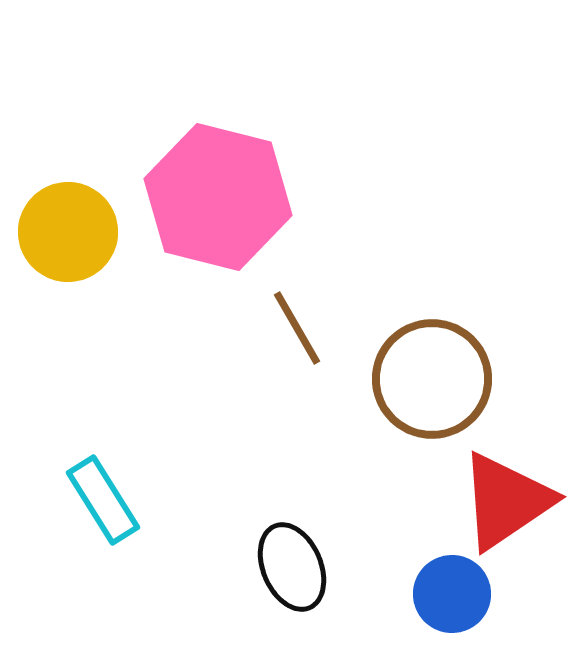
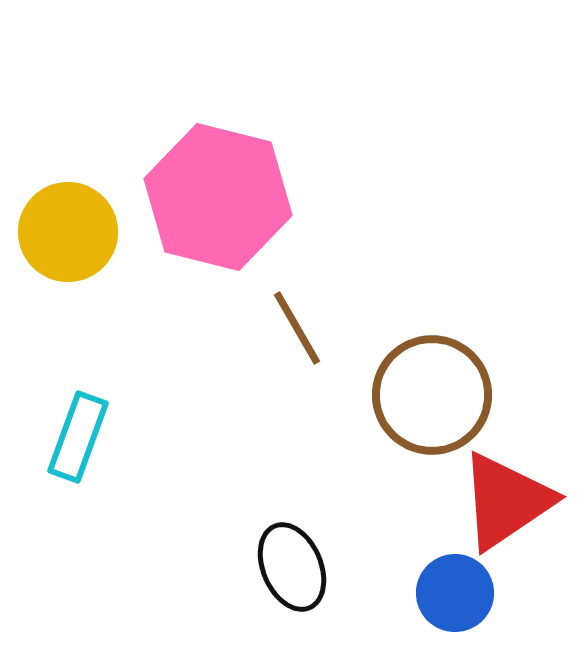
brown circle: moved 16 px down
cyan rectangle: moved 25 px left, 63 px up; rotated 52 degrees clockwise
blue circle: moved 3 px right, 1 px up
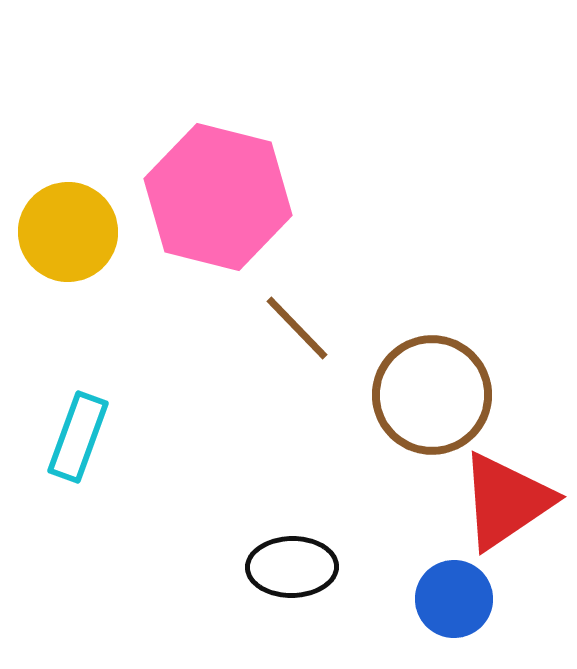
brown line: rotated 14 degrees counterclockwise
black ellipse: rotated 68 degrees counterclockwise
blue circle: moved 1 px left, 6 px down
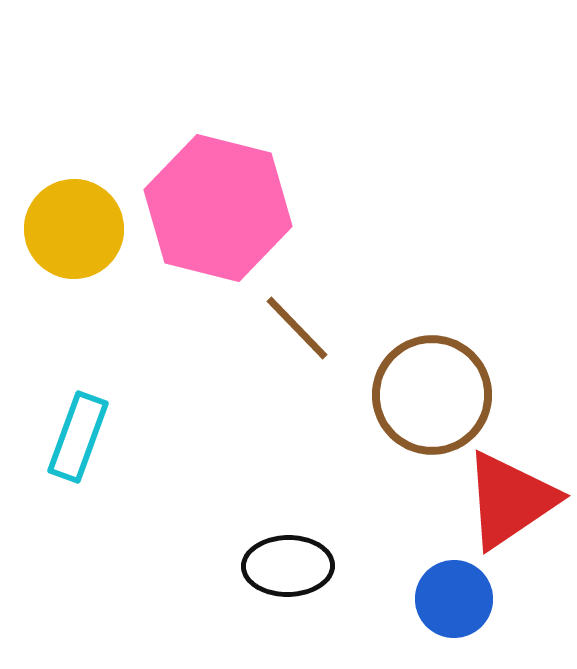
pink hexagon: moved 11 px down
yellow circle: moved 6 px right, 3 px up
red triangle: moved 4 px right, 1 px up
black ellipse: moved 4 px left, 1 px up
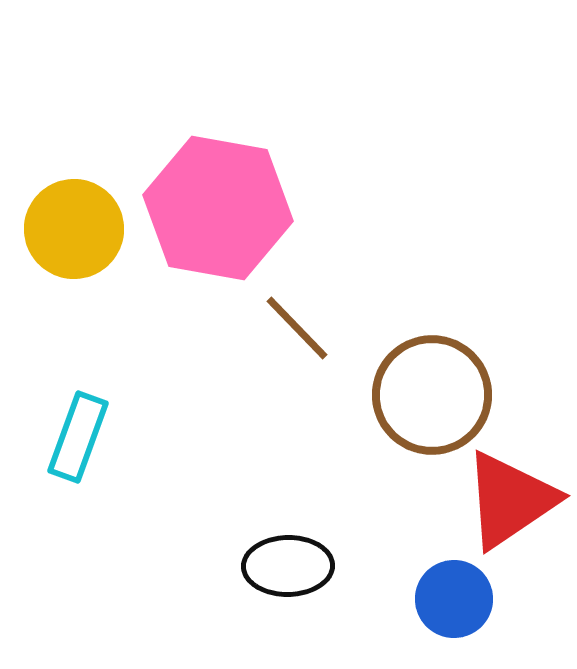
pink hexagon: rotated 4 degrees counterclockwise
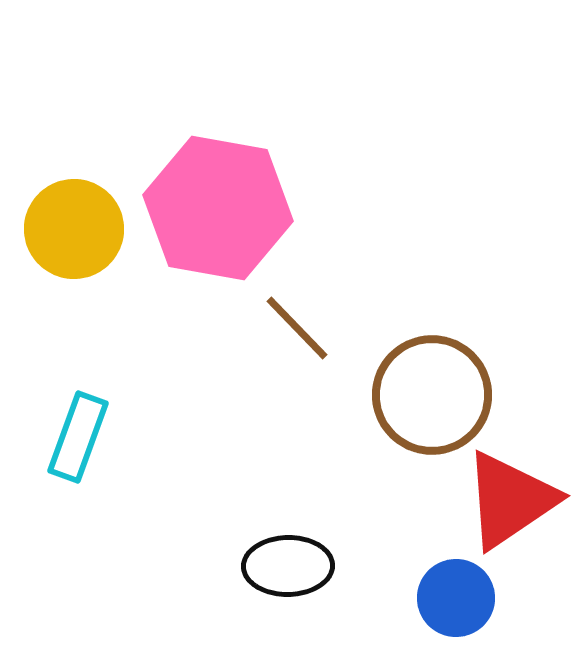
blue circle: moved 2 px right, 1 px up
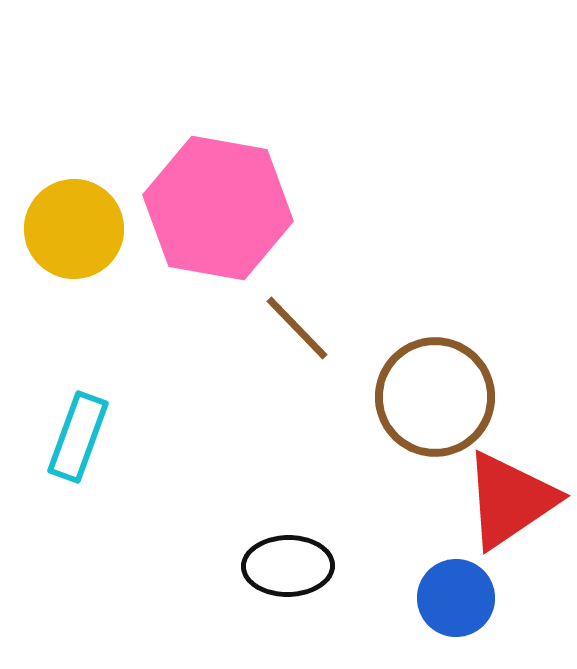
brown circle: moved 3 px right, 2 px down
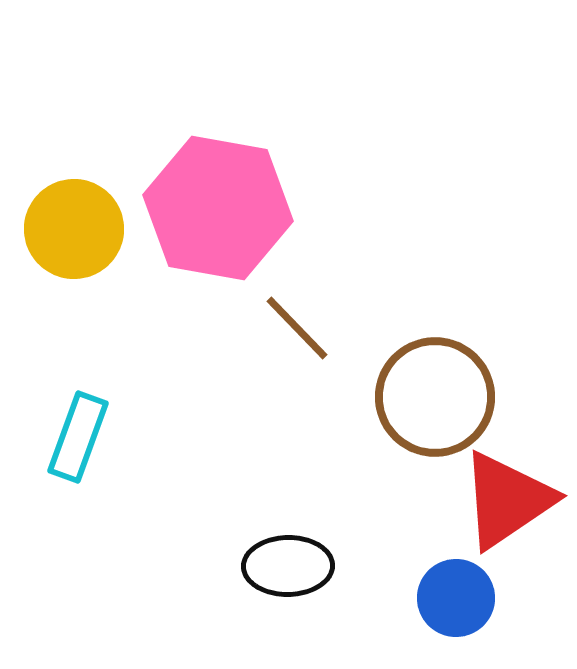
red triangle: moved 3 px left
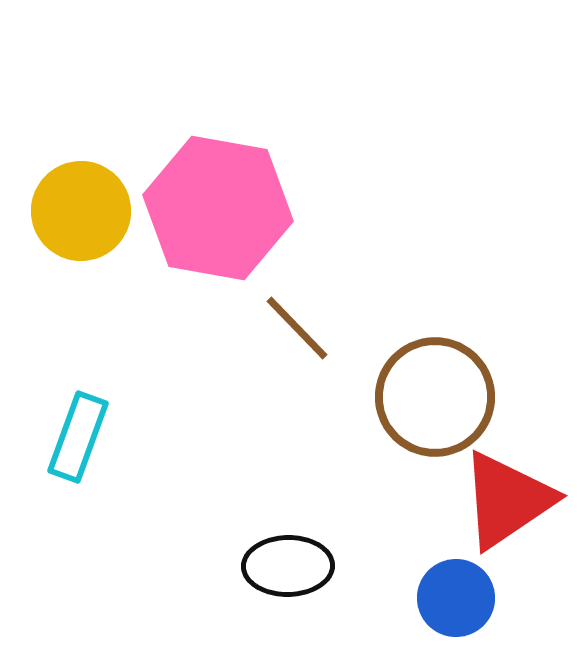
yellow circle: moved 7 px right, 18 px up
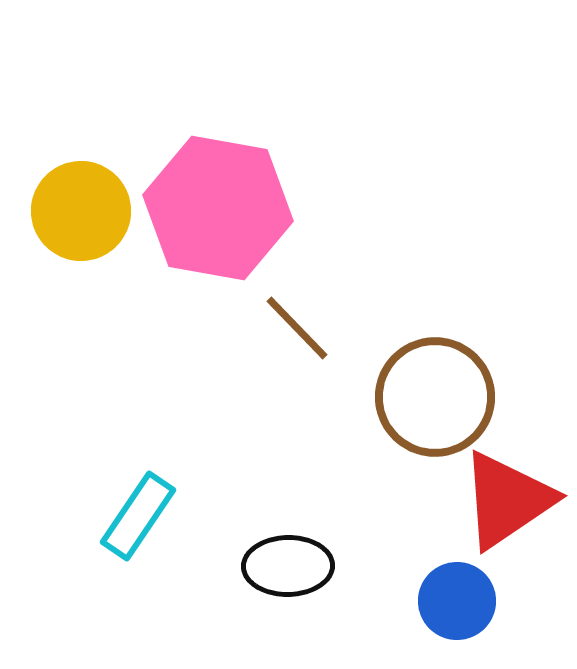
cyan rectangle: moved 60 px right, 79 px down; rotated 14 degrees clockwise
blue circle: moved 1 px right, 3 px down
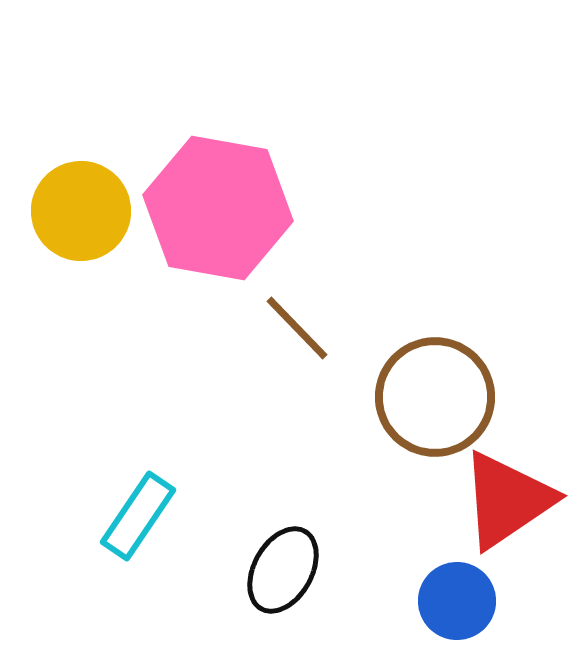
black ellipse: moved 5 px left, 4 px down; rotated 60 degrees counterclockwise
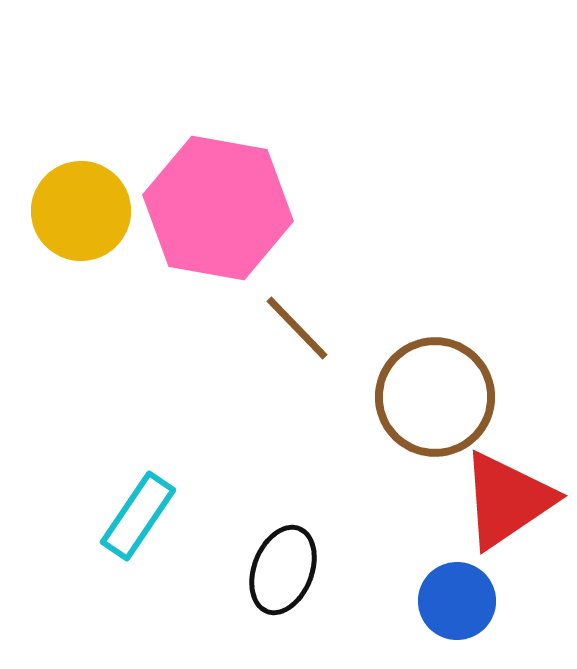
black ellipse: rotated 8 degrees counterclockwise
